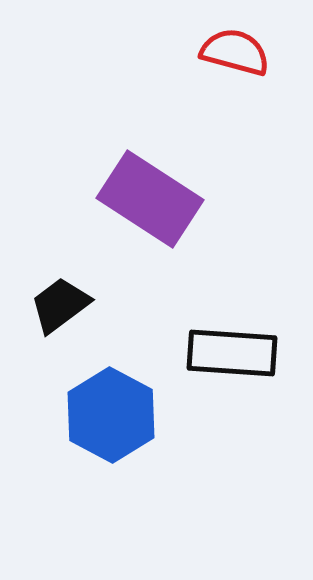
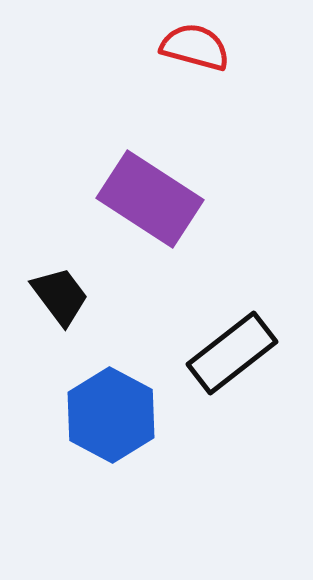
red semicircle: moved 40 px left, 5 px up
black trapezoid: moved 9 px up; rotated 90 degrees clockwise
black rectangle: rotated 42 degrees counterclockwise
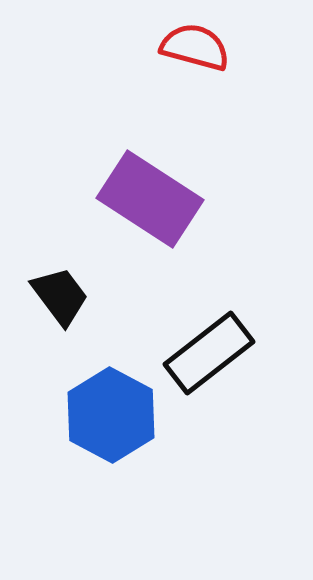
black rectangle: moved 23 px left
